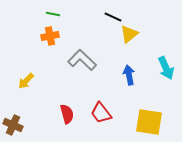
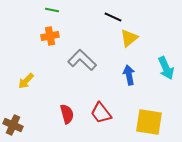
green line: moved 1 px left, 4 px up
yellow triangle: moved 4 px down
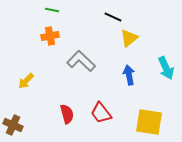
gray L-shape: moved 1 px left, 1 px down
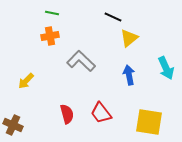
green line: moved 3 px down
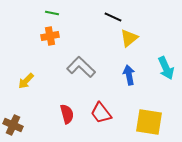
gray L-shape: moved 6 px down
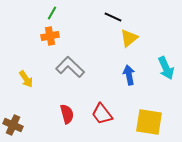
green line: rotated 72 degrees counterclockwise
gray L-shape: moved 11 px left
yellow arrow: moved 2 px up; rotated 78 degrees counterclockwise
red trapezoid: moved 1 px right, 1 px down
